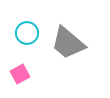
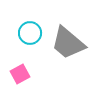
cyan circle: moved 3 px right
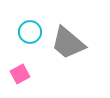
cyan circle: moved 1 px up
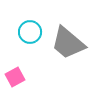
pink square: moved 5 px left, 3 px down
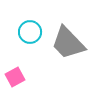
gray trapezoid: rotated 6 degrees clockwise
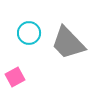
cyan circle: moved 1 px left, 1 px down
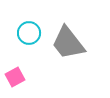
gray trapezoid: rotated 6 degrees clockwise
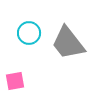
pink square: moved 4 px down; rotated 18 degrees clockwise
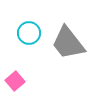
pink square: rotated 30 degrees counterclockwise
